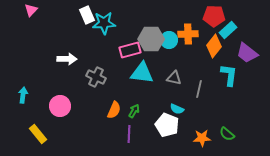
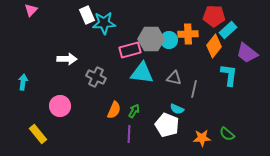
gray line: moved 5 px left
cyan arrow: moved 13 px up
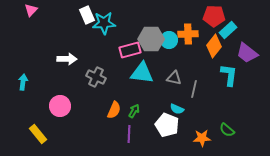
green semicircle: moved 4 px up
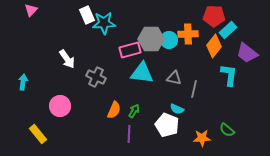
white arrow: rotated 54 degrees clockwise
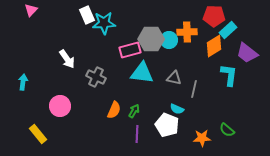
orange cross: moved 1 px left, 2 px up
orange diamond: rotated 20 degrees clockwise
purple line: moved 8 px right
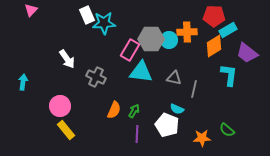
cyan rectangle: rotated 12 degrees clockwise
pink rectangle: rotated 45 degrees counterclockwise
cyan triangle: moved 1 px left, 1 px up
yellow rectangle: moved 28 px right, 4 px up
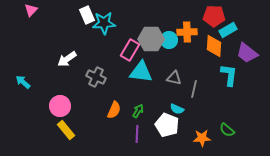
orange diamond: rotated 55 degrees counterclockwise
white arrow: rotated 90 degrees clockwise
cyan arrow: rotated 56 degrees counterclockwise
green arrow: moved 4 px right
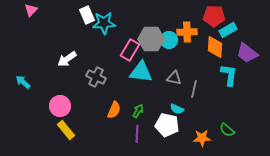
orange diamond: moved 1 px right, 1 px down
white pentagon: rotated 10 degrees counterclockwise
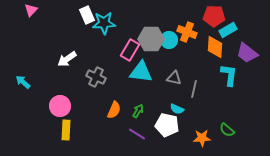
orange cross: rotated 24 degrees clockwise
yellow rectangle: rotated 42 degrees clockwise
purple line: rotated 60 degrees counterclockwise
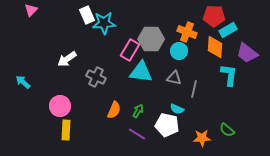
cyan circle: moved 10 px right, 11 px down
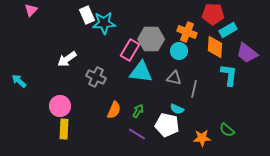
red pentagon: moved 1 px left, 2 px up
cyan arrow: moved 4 px left, 1 px up
yellow rectangle: moved 2 px left, 1 px up
